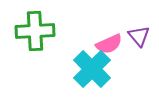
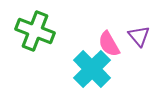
green cross: rotated 24 degrees clockwise
pink semicircle: rotated 84 degrees clockwise
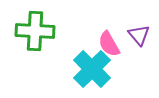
green cross: rotated 18 degrees counterclockwise
purple triangle: moved 1 px up
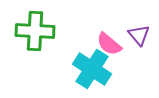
pink semicircle: rotated 20 degrees counterclockwise
cyan cross: rotated 12 degrees counterclockwise
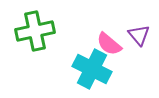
green cross: rotated 15 degrees counterclockwise
cyan cross: rotated 6 degrees counterclockwise
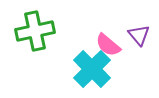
pink semicircle: moved 1 px left, 1 px down
cyan cross: rotated 18 degrees clockwise
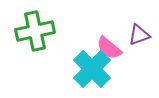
purple triangle: rotated 50 degrees clockwise
pink semicircle: moved 1 px right, 3 px down
